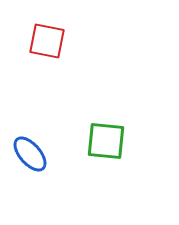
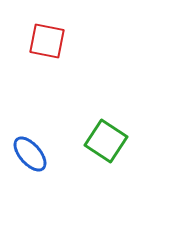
green square: rotated 27 degrees clockwise
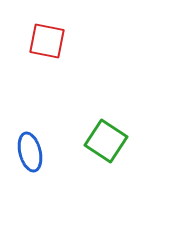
blue ellipse: moved 2 px up; rotated 27 degrees clockwise
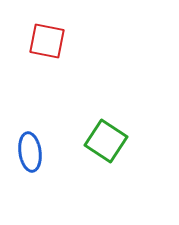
blue ellipse: rotated 6 degrees clockwise
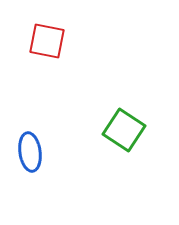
green square: moved 18 px right, 11 px up
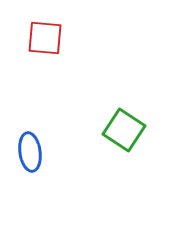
red square: moved 2 px left, 3 px up; rotated 6 degrees counterclockwise
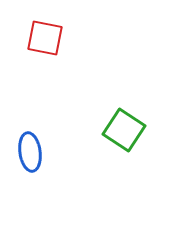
red square: rotated 6 degrees clockwise
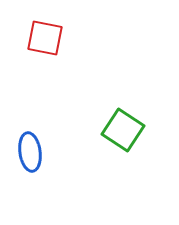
green square: moved 1 px left
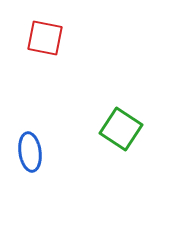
green square: moved 2 px left, 1 px up
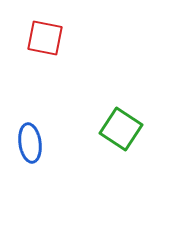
blue ellipse: moved 9 px up
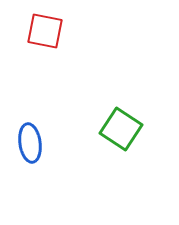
red square: moved 7 px up
